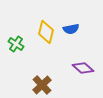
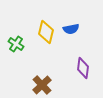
purple diamond: rotated 55 degrees clockwise
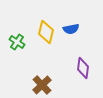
green cross: moved 1 px right, 2 px up
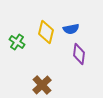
purple diamond: moved 4 px left, 14 px up
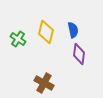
blue semicircle: moved 2 px right, 1 px down; rotated 91 degrees counterclockwise
green cross: moved 1 px right, 3 px up
brown cross: moved 2 px right, 2 px up; rotated 18 degrees counterclockwise
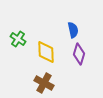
yellow diamond: moved 20 px down; rotated 15 degrees counterclockwise
purple diamond: rotated 10 degrees clockwise
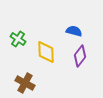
blue semicircle: moved 1 px right, 1 px down; rotated 63 degrees counterclockwise
purple diamond: moved 1 px right, 2 px down; rotated 20 degrees clockwise
brown cross: moved 19 px left
